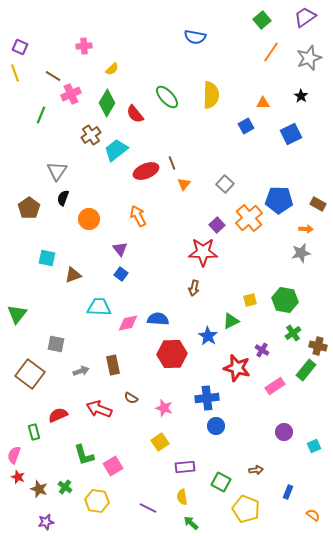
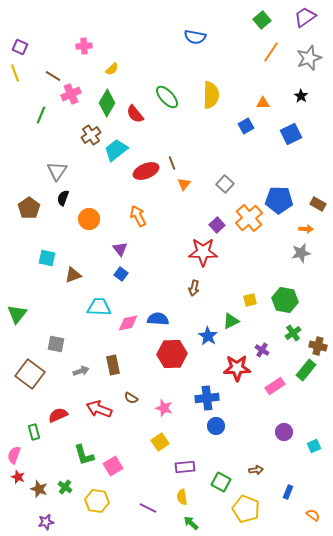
red star at (237, 368): rotated 16 degrees counterclockwise
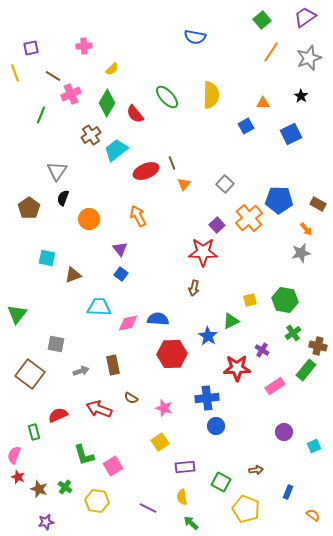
purple square at (20, 47): moved 11 px right, 1 px down; rotated 35 degrees counterclockwise
orange arrow at (306, 229): rotated 48 degrees clockwise
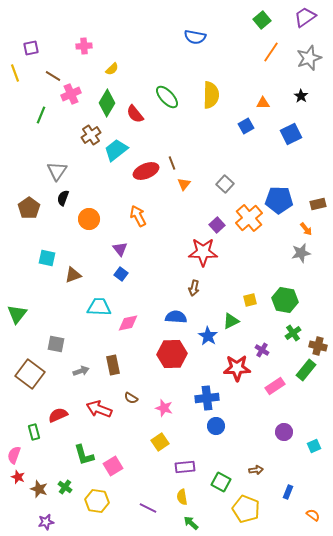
brown rectangle at (318, 204): rotated 42 degrees counterclockwise
blue semicircle at (158, 319): moved 18 px right, 2 px up
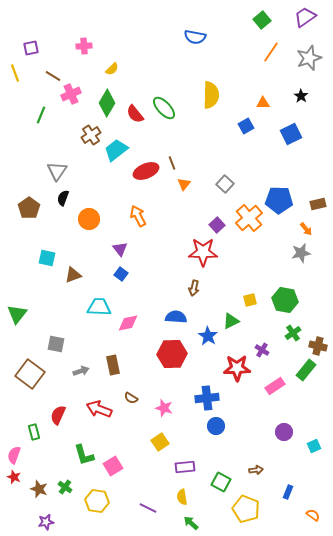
green ellipse at (167, 97): moved 3 px left, 11 px down
red semicircle at (58, 415): rotated 42 degrees counterclockwise
red star at (18, 477): moved 4 px left
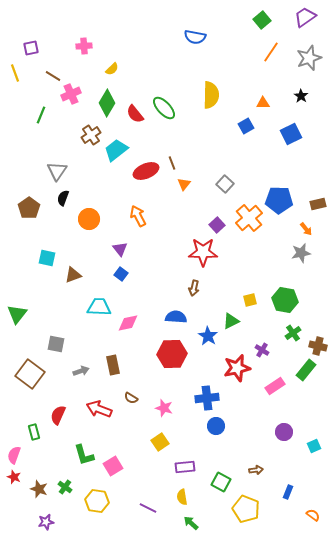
red star at (237, 368): rotated 12 degrees counterclockwise
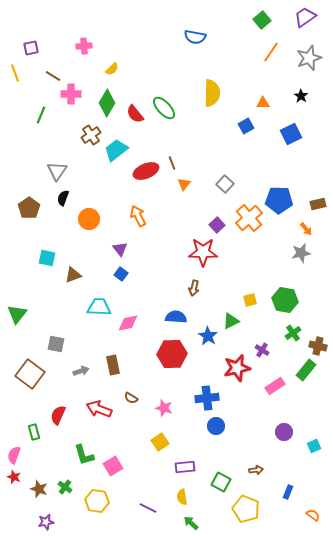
pink cross at (71, 94): rotated 24 degrees clockwise
yellow semicircle at (211, 95): moved 1 px right, 2 px up
